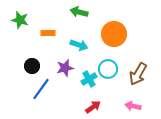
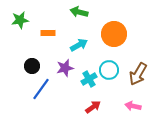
green star: rotated 24 degrees counterclockwise
cyan arrow: rotated 48 degrees counterclockwise
cyan circle: moved 1 px right, 1 px down
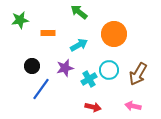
green arrow: rotated 24 degrees clockwise
red arrow: rotated 49 degrees clockwise
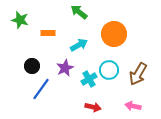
green star: rotated 24 degrees clockwise
purple star: rotated 12 degrees counterclockwise
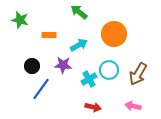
orange rectangle: moved 1 px right, 2 px down
purple star: moved 2 px left, 3 px up; rotated 30 degrees clockwise
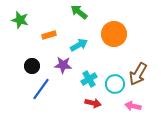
orange rectangle: rotated 16 degrees counterclockwise
cyan circle: moved 6 px right, 14 px down
red arrow: moved 4 px up
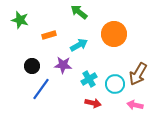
pink arrow: moved 2 px right, 1 px up
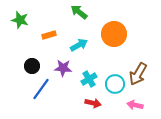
purple star: moved 3 px down
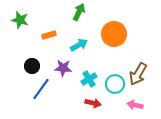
green arrow: rotated 78 degrees clockwise
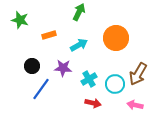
orange circle: moved 2 px right, 4 px down
